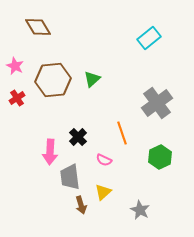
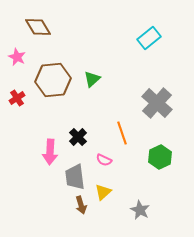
pink star: moved 2 px right, 9 px up
gray cross: rotated 12 degrees counterclockwise
gray trapezoid: moved 5 px right
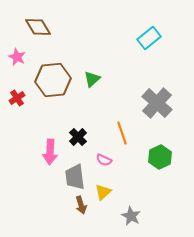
gray star: moved 9 px left, 6 px down
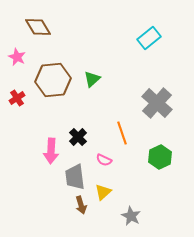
pink arrow: moved 1 px right, 1 px up
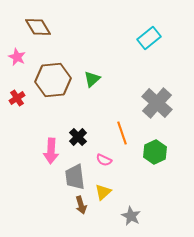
green hexagon: moved 5 px left, 5 px up
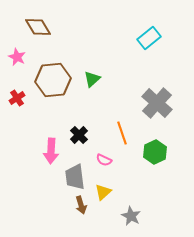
black cross: moved 1 px right, 2 px up
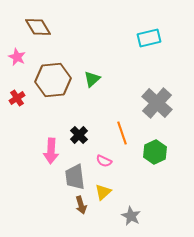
cyan rectangle: rotated 25 degrees clockwise
pink semicircle: moved 1 px down
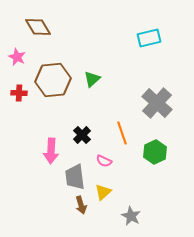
red cross: moved 2 px right, 5 px up; rotated 35 degrees clockwise
black cross: moved 3 px right
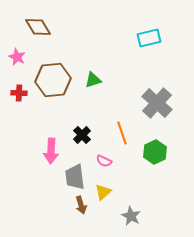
green triangle: moved 1 px right, 1 px down; rotated 24 degrees clockwise
